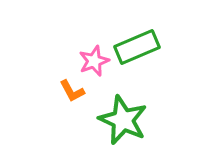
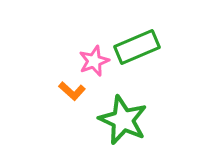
orange L-shape: rotated 20 degrees counterclockwise
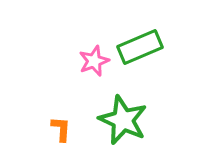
green rectangle: moved 3 px right
orange L-shape: moved 11 px left, 38 px down; rotated 128 degrees counterclockwise
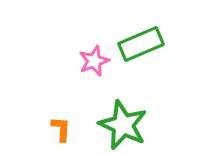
green rectangle: moved 1 px right, 3 px up
green star: moved 5 px down
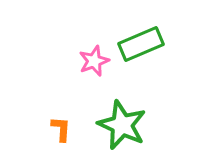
green star: moved 1 px left
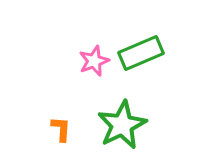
green rectangle: moved 9 px down
green star: rotated 21 degrees clockwise
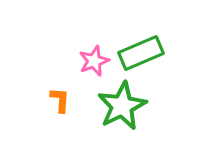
green star: moved 19 px up
orange L-shape: moved 1 px left, 29 px up
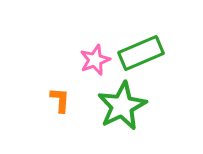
pink star: moved 1 px right, 1 px up
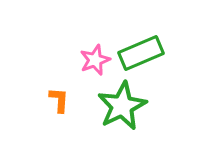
orange L-shape: moved 1 px left
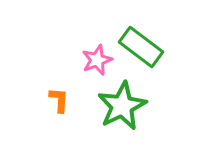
green rectangle: moved 6 px up; rotated 60 degrees clockwise
pink star: moved 2 px right
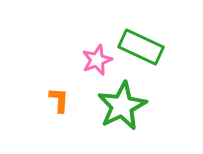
green rectangle: rotated 12 degrees counterclockwise
